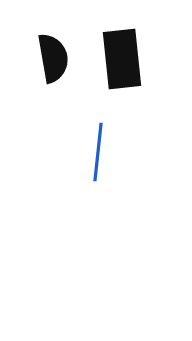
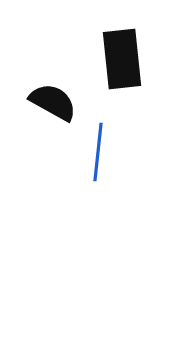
black semicircle: moved 44 px down; rotated 51 degrees counterclockwise
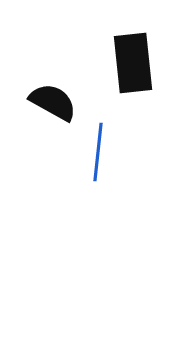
black rectangle: moved 11 px right, 4 px down
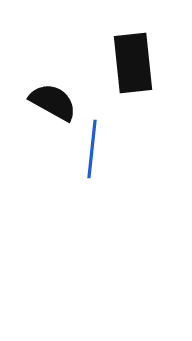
blue line: moved 6 px left, 3 px up
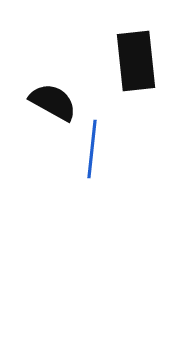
black rectangle: moved 3 px right, 2 px up
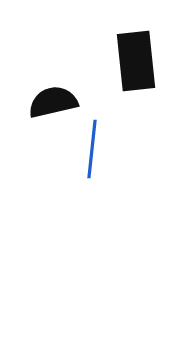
black semicircle: rotated 42 degrees counterclockwise
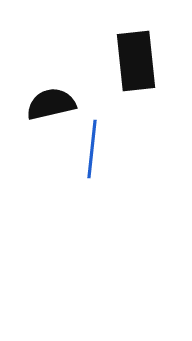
black semicircle: moved 2 px left, 2 px down
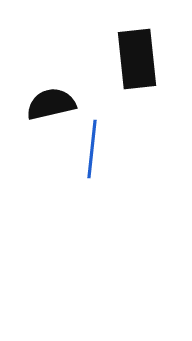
black rectangle: moved 1 px right, 2 px up
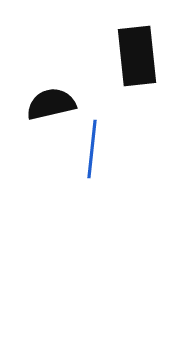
black rectangle: moved 3 px up
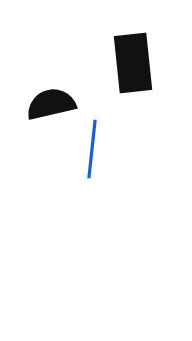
black rectangle: moved 4 px left, 7 px down
